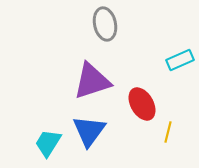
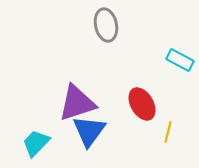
gray ellipse: moved 1 px right, 1 px down
cyan rectangle: rotated 52 degrees clockwise
purple triangle: moved 15 px left, 22 px down
cyan trapezoid: moved 12 px left; rotated 12 degrees clockwise
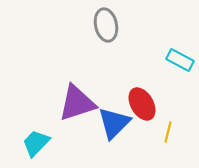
blue triangle: moved 25 px right, 8 px up; rotated 9 degrees clockwise
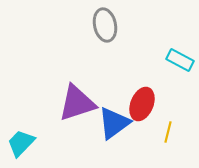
gray ellipse: moved 1 px left
red ellipse: rotated 52 degrees clockwise
blue triangle: rotated 9 degrees clockwise
cyan trapezoid: moved 15 px left
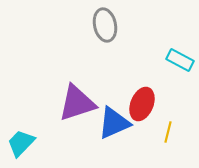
blue triangle: rotated 12 degrees clockwise
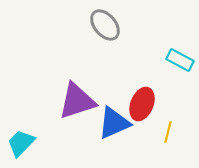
gray ellipse: rotated 28 degrees counterclockwise
purple triangle: moved 2 px up
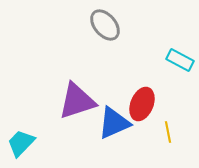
yellow line: rotated 25 degrees counterclockwise
